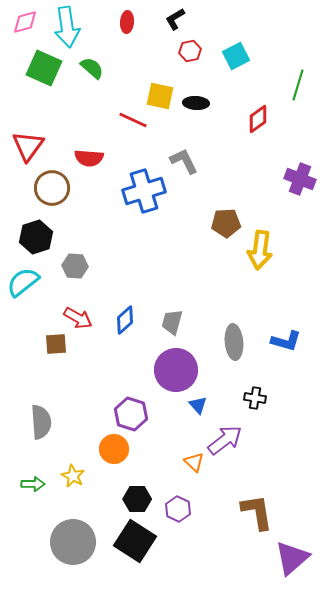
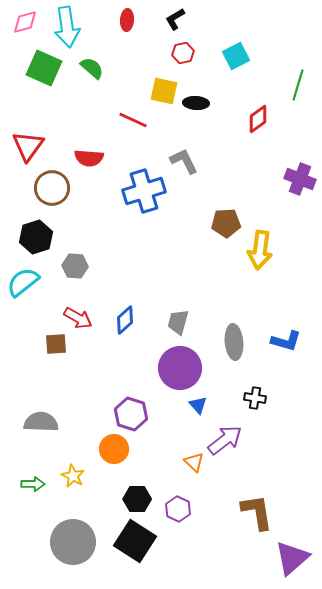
red ellipse at (127, 22): moved 2 px up
red hexagon at (190, 51): moved 7 px left, 2 px down
yellow square at (160, 96): moved 4 px right, 5 px up
gray trapezoid at (172, 322): moved 6 px right
purple circle at (176, 370): moved 4 px right, 2 px up
gray semicircle at (41, 422): rotated 84 degrees counterclockwise
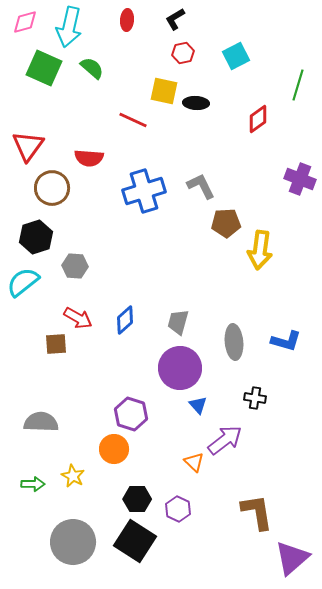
cyan arrow at (67, 27): moved 2 px right; rotated 21 degrees clockwise
gray L-shape at (184, 161): moved 17 px right, 25 px down
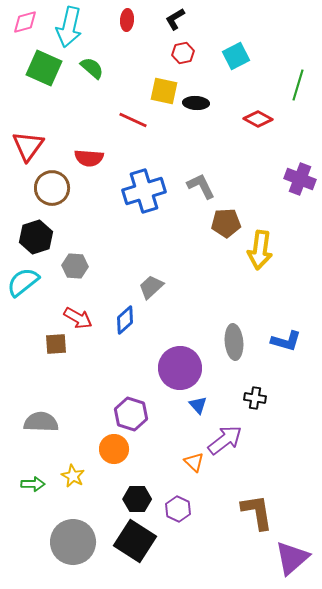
red diamond at (258, 119): rotated 64 degrees clockwise
gray trapezoid at (178, 322): moved 27 px left, 35 px up; rotated 32 degrees clockwise
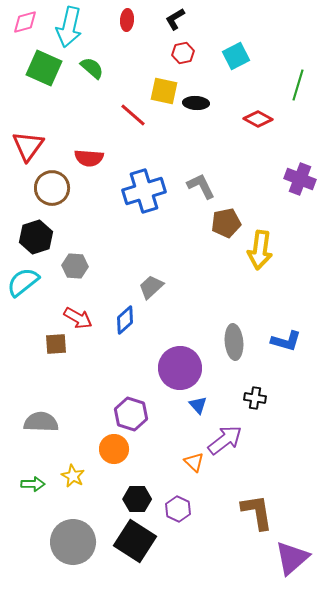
red line at (133, 120): moved 5 px up; rotated 16 degrees clockwise
brown pentagon at (226, 223): rotated 8 degrees counterclockwise
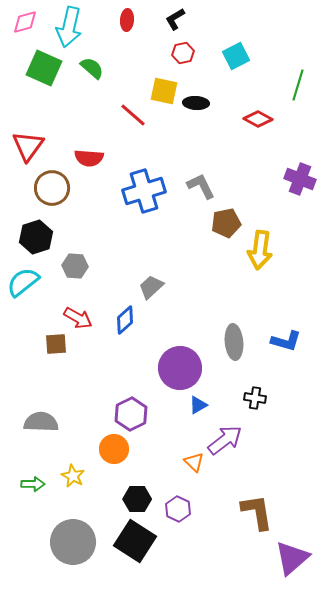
blue triangle at (198, 405): rotated 42 degrees clockwise
purple hexagon at (131, 414): rotated 16 degrees clockwise
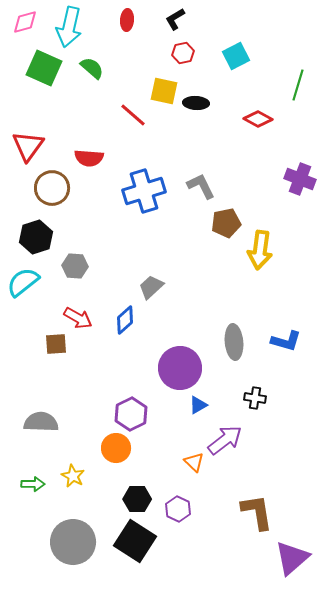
orange circle at (114, 449): moved 2 px right, 1 px up
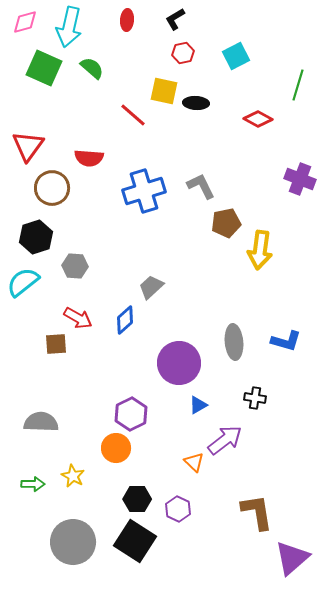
purple circle at (180, 368): moved 1 px left, 5 px up
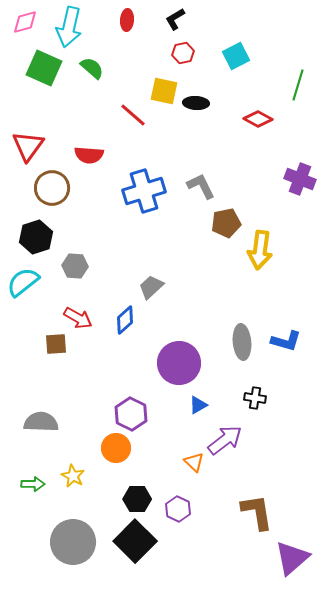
red semicircle at (89, 158): moved 3 px up
gray ellipse at (234, 342): moved 8 px right
purple hexagon at (131, 414): rotated 8 degrees counterclockwise
black square at (135, 541): rotated 12 degrees clockwise
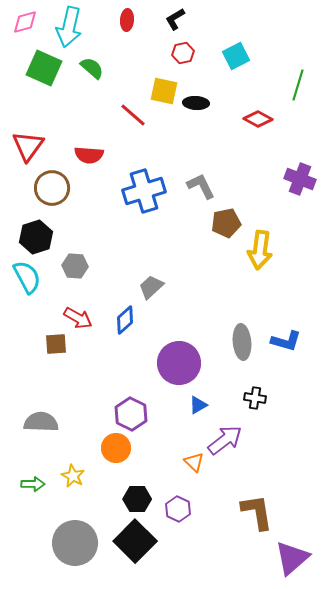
cyan semicircle at (23, 282): moved 4 px right, 5 px up; rotated 100 degrees clockwise
gray circle at (73, 542): moved 2 px right, 1 px down
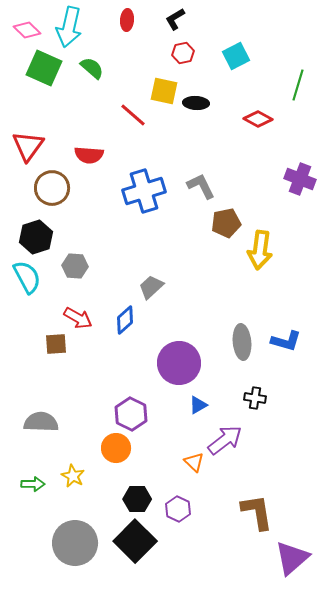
pink diamond at (25, 22): moved 2 px right, 8 px down; rotated 60 degrees clockwise
